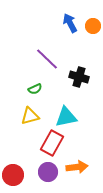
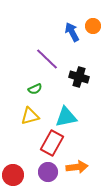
blue arrow: moved 2 px right, 9 px down
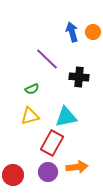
orange circle: moved 6 px down
blue arrow: rotated 12 degrees clockwise
black cross: rotated 12 degrees counterclockwise
green semicircle: moved 3 px left
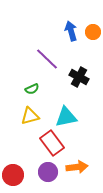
blue arrow: moved 1 px left, 1 px up
black cross: rotated 24 degrees clockwise
red rectangle: rotated 65 degrees counterclockwise
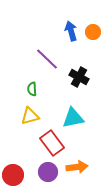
green semicircle: rotated 112 degrees clockwise
cyan triangle: moved 7 px right, 1 px down
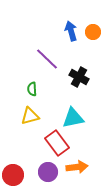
red rectangle: moved 5 px right
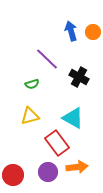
green semicircle: moved 5 px up; rotated 104 degrees counterclockwise
cyan triangle: rotated 40 degrees clockwise
